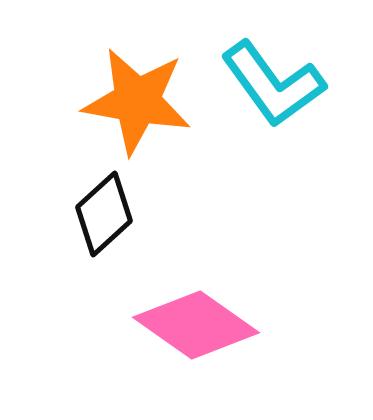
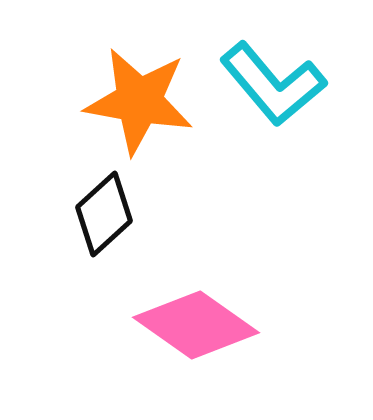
cyan L-shape: rotated 4 degrees counterclockwise
orange star: moved 2 px right
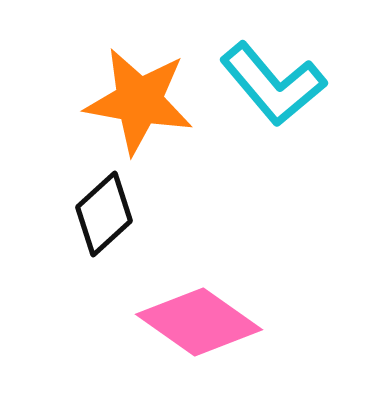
pink diamond: moved 3 px right, 3 px up
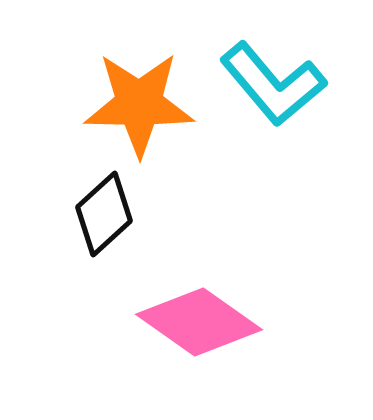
orange star: moved 3 px down; rotated 9 degrees counterclockwise
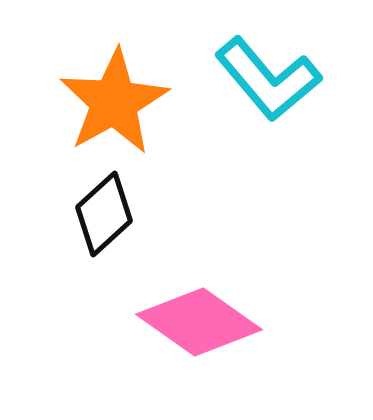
cyan L-shape: moved 5 px left, 5 px up
orange star: moved 25 px left, 2 px up; rotated 30 degrees counterclockwise
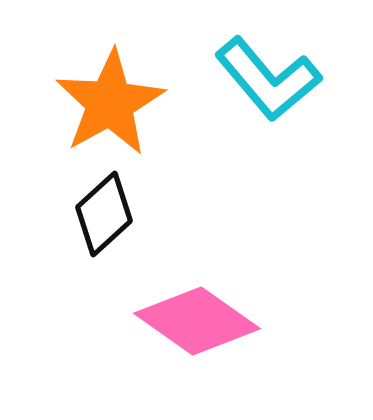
orange star: moved 4 px left, 1 px down
pink diamond: moved 2 px left, 1 px up
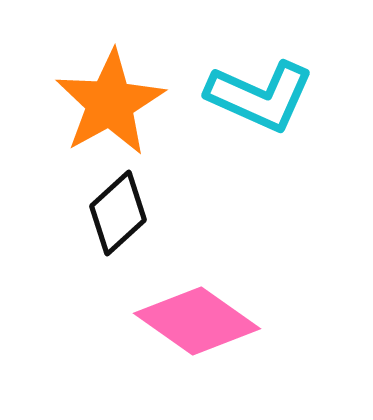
cyan L-shape: moved 8 px left, 17 px down; rotated 26 degrees counterclockwise
black diamond: moved 14 px right, 1 px up
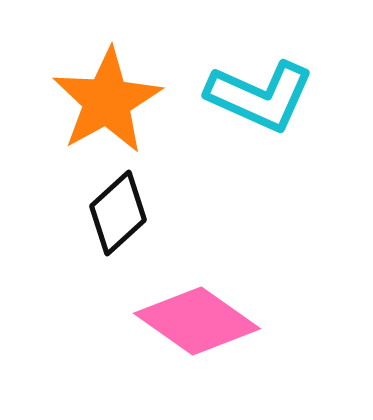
orange star: moved 3 px left, 2 px up
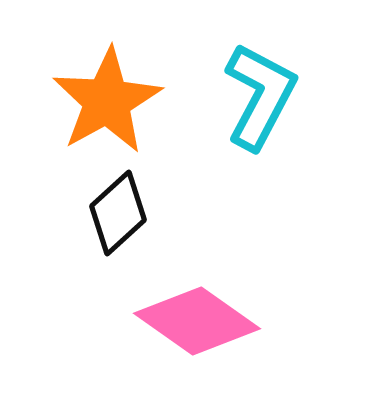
cyan L-shape: rotated 86 degrees counterclockwise
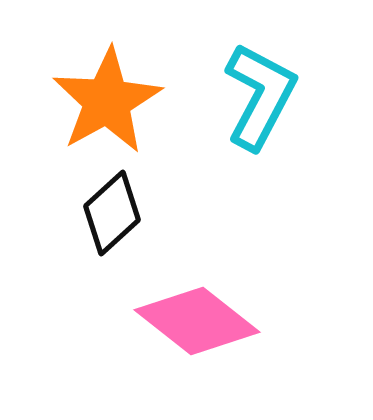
black diamond: moved 6 px left
pink diamond: rotated 3 degrees clockwise
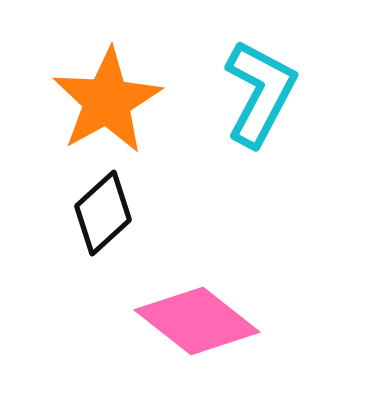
cyan L-shape: moved 3 px up
black diamond: moved 9 px left
